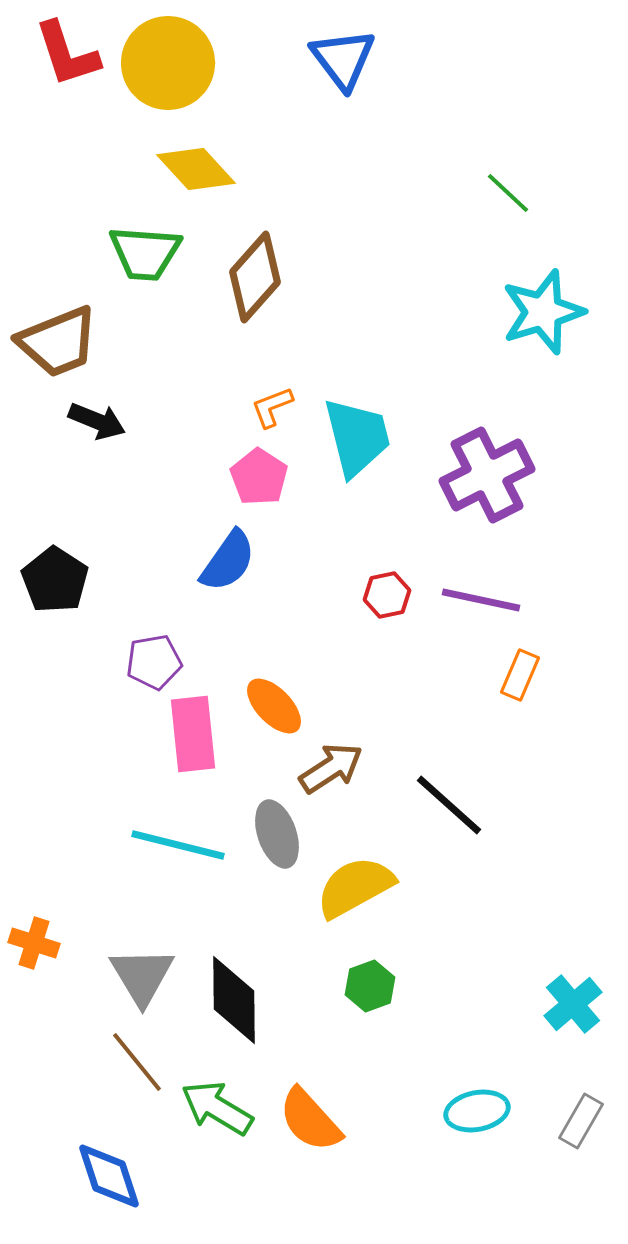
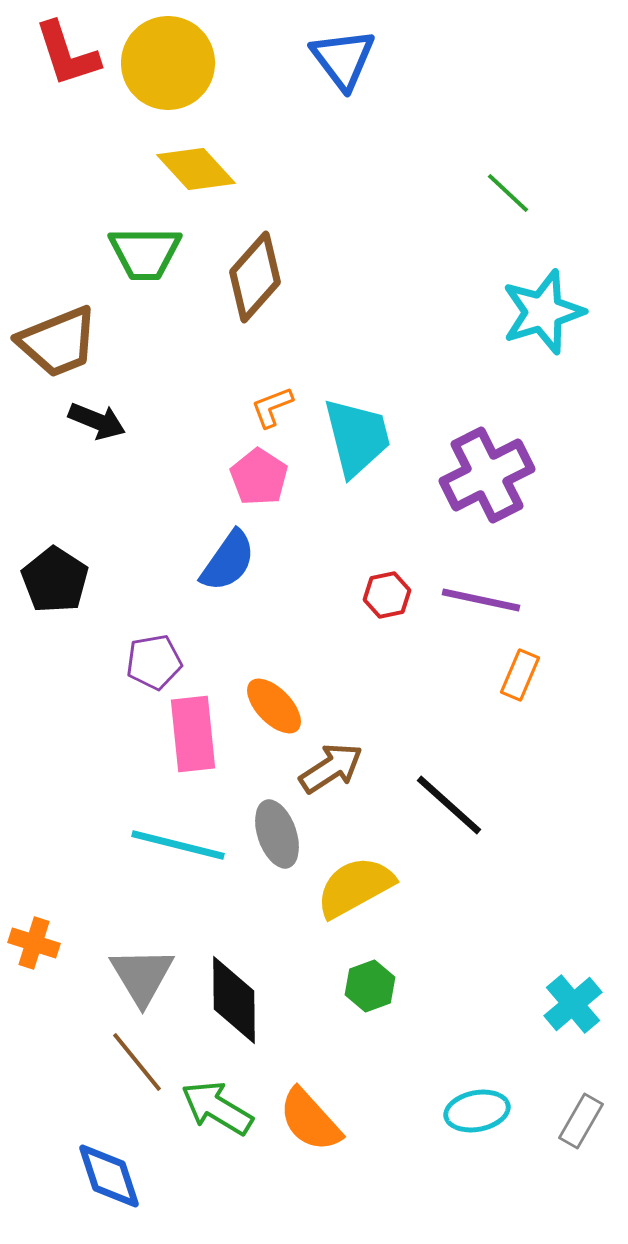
green trapezoid: rotated 4 degrees counterclockwise
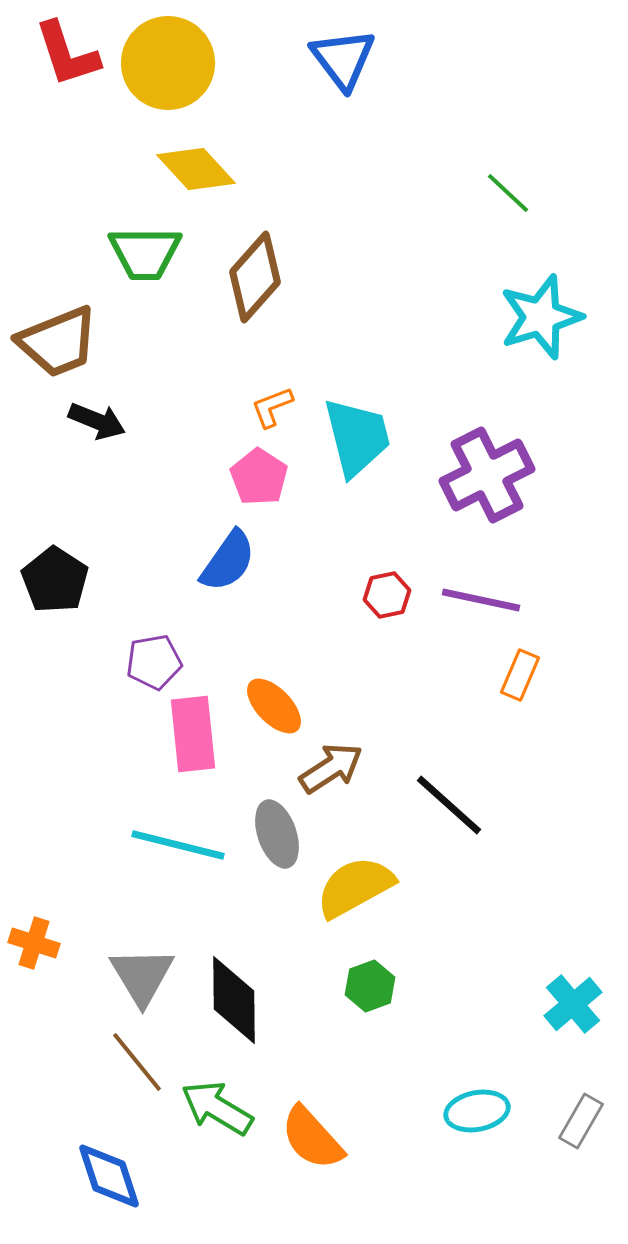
cyan star: moved 2 px left, 5 px down
orange semicircle: moved 2 px right, 18 px down
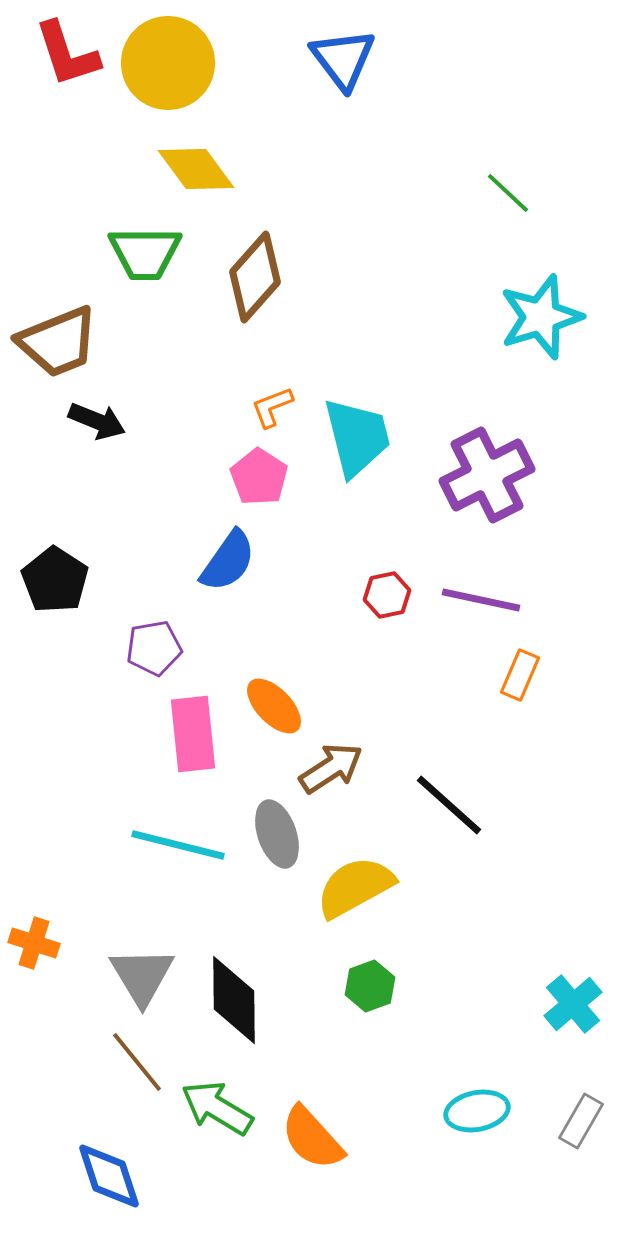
yellow diamond: rotated 6 degrees clockwise
purple pentagon: moved 14 px up
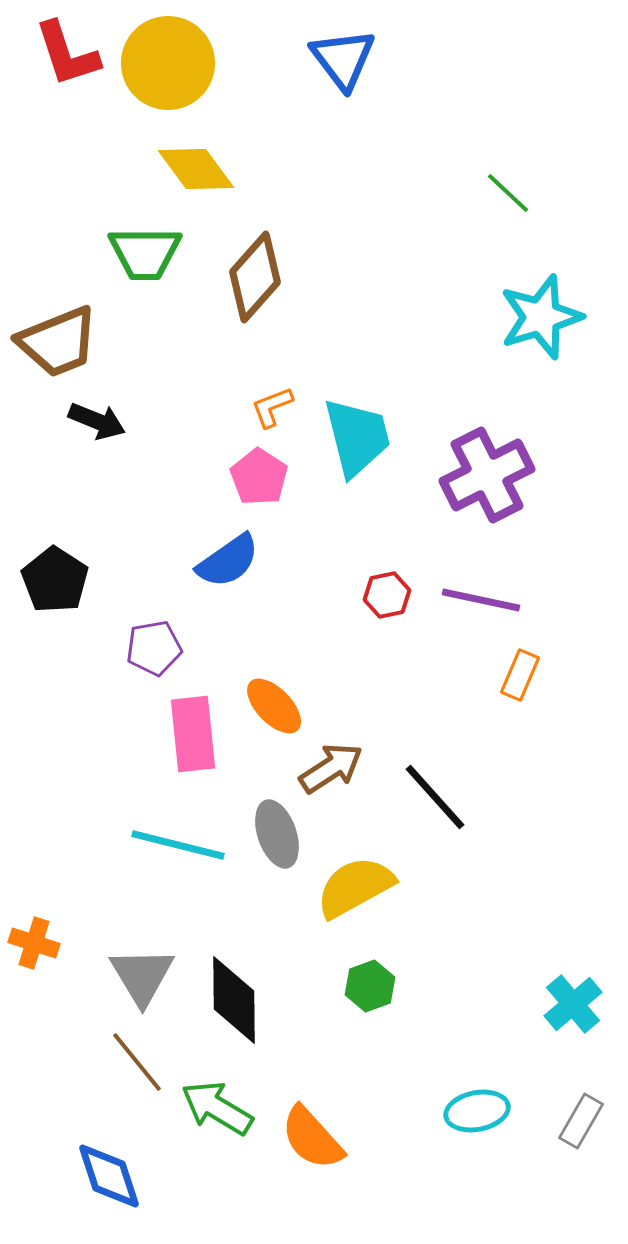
blue semicircle: rotated 20 degrees clockwise
black line: moved 14 px left, 8 px up; rotated 6 degrees clockwise
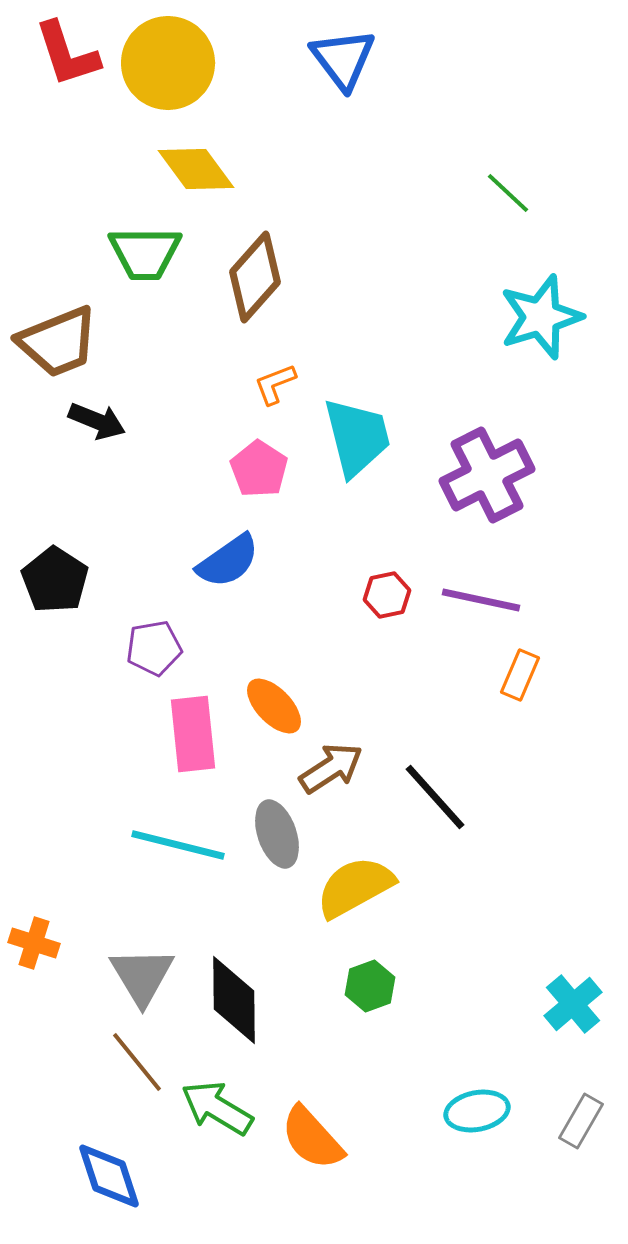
orange L-shape: moved 3 px right, 23 px up
pink pentagon: moved 8 px up
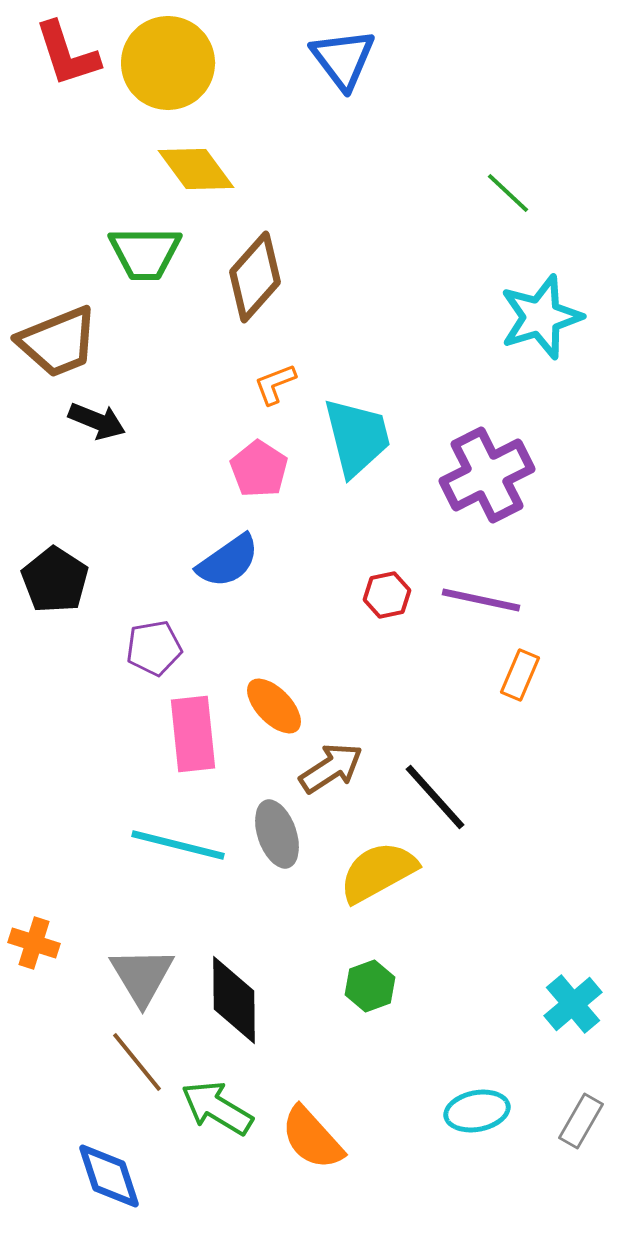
yellow semicircle: moved 23 px right, 15 px up
